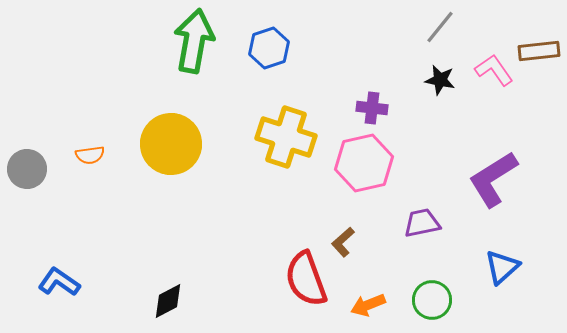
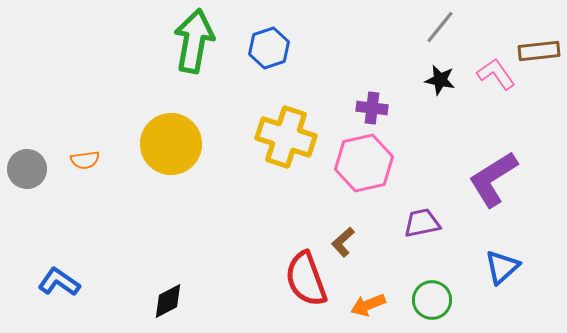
pink L-shape: moved 2 px right, 4 px down
orange semicircle: moved 5 px left, 5 px down
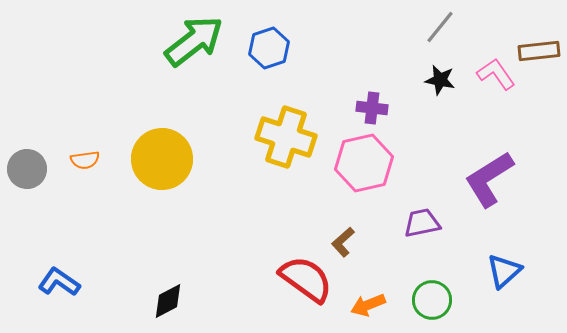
green arrow: rotated 42 degrees clockwise
yellow circle: moved 9 px left, 15 px down
purple L-shape: moved 4 px left
blue triangle: moved 2 px right, 4 px down
red semicircle: rotated 146 degrees clockwise
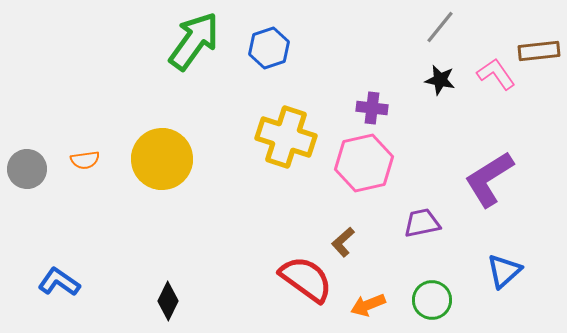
green arrow: rotated 16 degrees counterclockwise
black diamond: rotated 36 degrees counterclockwise
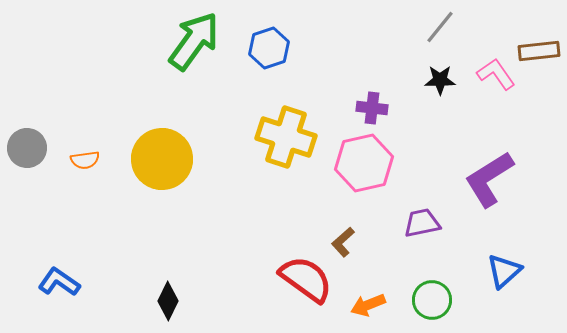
black star: rotated 12 degrees counterclockwise
gray circle: moved 21 px up
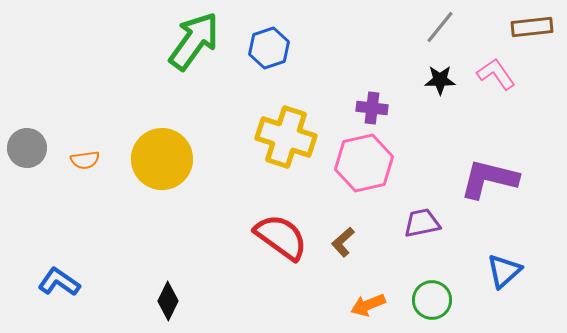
brown rectangle: moved 7 px left, 24 px up
purple L-shape: rotated 46 degrees clockwise
red semicircle: moved 25 px left, 42 px up
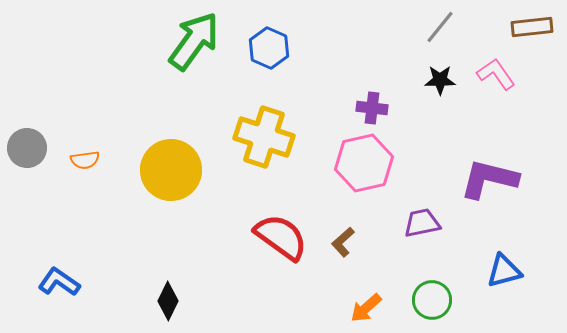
blue hexagon: rotated 18 degrees counterclockwise
yellow cross: moved 22 px left
yellow circle: moved 9 px right, 11 px down
blue triangle: rotated 27 degrees clockwise
orange arrow: moved 2 px left, 3 px down; rotated 20 degrees counterclockwise
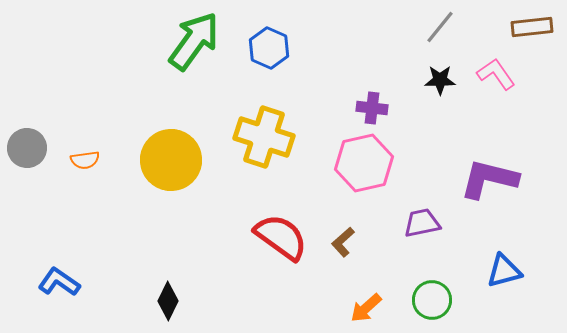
yellow circle: moved 10 px up
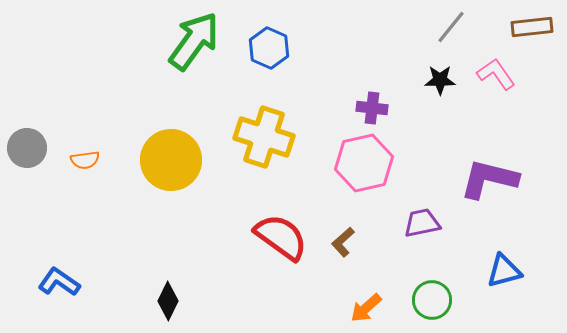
gray line: moved 11 px right
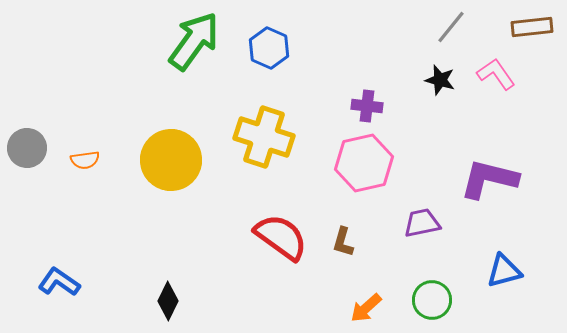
black star: rotated 16 degrees clockwise
purple cross: moved 5 px left, 2 px up
brown L-shape: rotated 32 degrees counterclockwise
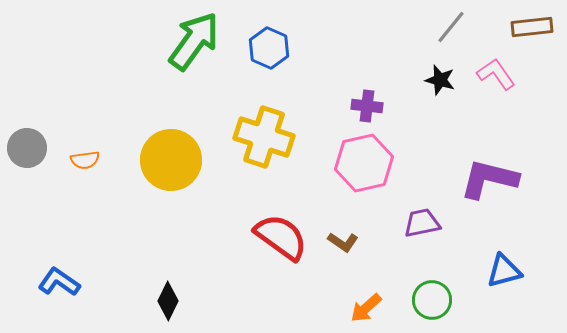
brown L-shape: rotated 72 degrees counterclockwise
